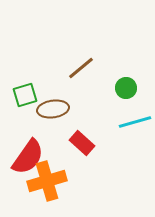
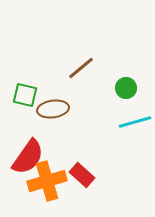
green square: rotated 30 degrees clockwise
red rectangle: moved 32 px down
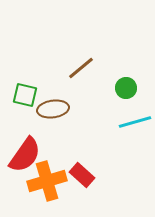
red semicircle: moved 3 px left, 2 px up
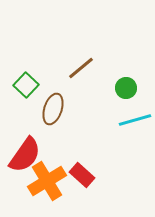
green square: moved 1 px right, 10 px up; rotated 30 degrees clockwise
brown ellipse: rotated 64 degrees counterclockwise
cyan line: moved 2 px up
orange cross: rotated 15 degrees counterclockwise
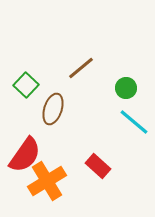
cyan line: moved 1 px left, 2 px down; rotated 56 degrees clockwise
red rectangle: moved 16 px right, 9 px up
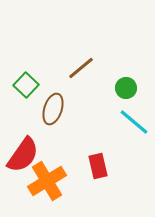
red semicircle: moved 2 px left
red rectangle: rotated 35 degrees clockwise
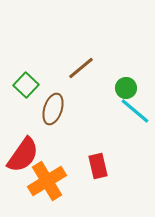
cyan line: moved 1 px right, 11 px up
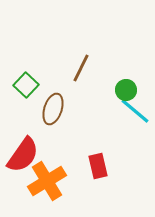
brown line: rotated 24 degrees counterclockwise
green circle: moved 2 px down
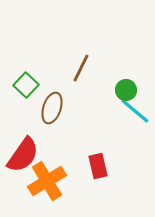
brown ellipse: moved 1 px left, 1 px up
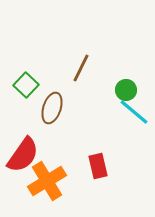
cyan line: moved 1 px left, 1 px down
